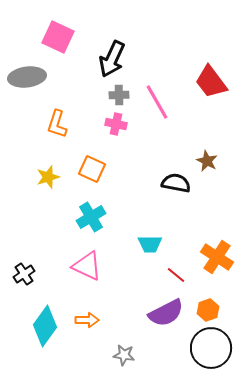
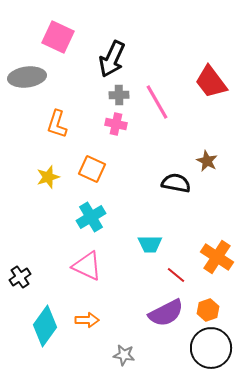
black cross: moved 4 px left, 3 px down
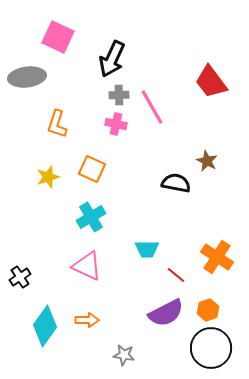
pink line: moved 5 px left, 5 px down
cyan trapezoid: moved 3 px left, 5 px down
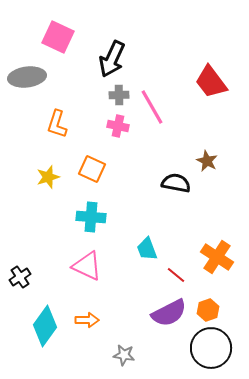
pink cross: moved 2 px right, 2 px down
cyan cross: rotated 36 degrees clockwise
cyan trapezoid: rotated 70 degrees clockwise
purple semicircle: moved 3 px right
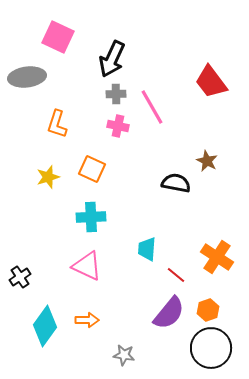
gray cross: moved 3 px left, 1 px up
cyan cross: rotated 8 degrees counterclockwise
cyan trapezoid: rotated 25 degrees clockwise
purple semicircle: rotated 24 degrees counterclockwise
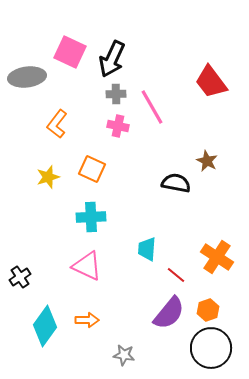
pink square: moved 12 px right, 15 px down
orange L-shape: rotated 20 degrees clockwise
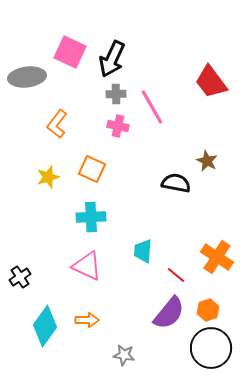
cyan trapezoid: moved 4 px left, 2 px down
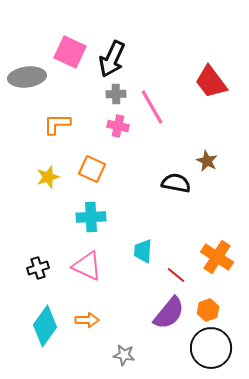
orange L-shape: rotated 52 degrees clockwise
black cross: moved 18 px right, 9 px up; rotated 15 degrees clockwise
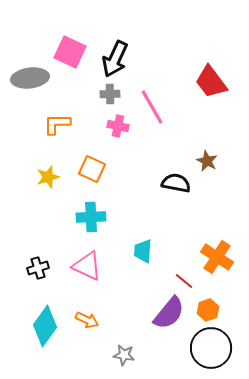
black arrow: moved 3 px right
gray ellipse: moved 3 px right, 1 px down
gray cross: moved 6 px left
red line: moved 8 px right, 6 px down
orange arrow: rotated 25 degrees clockwise
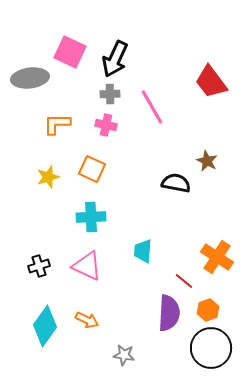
pink cross: moved 12 px left, 1 px up
black cross: moved 1 px right, 2 px up
purple semicircle: rotated 36 degrees counterclockwise
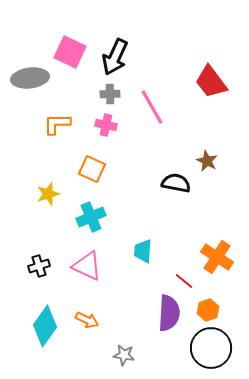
black arrow: moved 2 px up
yellow star: moved 17 px down
cyan cross: rotated 20 degrees counterclockwise
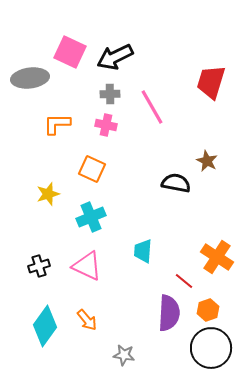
black arrow: rotated 39 degrees clockwise
red trapezoid: rotated 54 degrees clockwise
orange arrow: rotated 25 degrees clockwise
